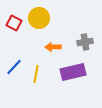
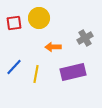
red square: rotated 35 degrees counterclockwise
gray cross: moved 4 px up; rotated 21 degrees counterclockwise
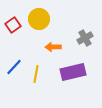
yellow circle: moved 1 px down
red square: moved 1 px left, 2 px down; rotated 28 degrees counterclockwise
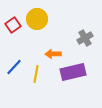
yellow circle: moved 2 px left
orange arrow: moved 7 px down
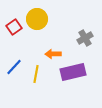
red square: moved 1 px right, 2 px down
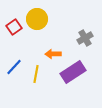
purple rectangle: rotated 20 degrees counterclockwise
